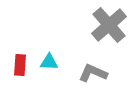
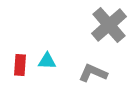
cyan triangle: moved 2 px left, 1 px up
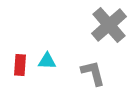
gray L-shape: rotated 52 degrees clockwise
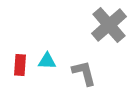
gray L-shape: moved 9 px left
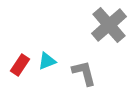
cyan triangle: rotated 24 degrees counterclockwise
red rectangle: rotated 30 degrees clockwise
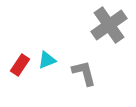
gray cross: rotated 6 degrees clockwise
cyan triangle: moved 1 px up
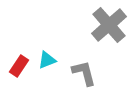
gray cross: rotated 6 degrees counterclockwise
red rectangle: moved 1 px left, 1 px down
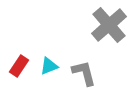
cyan triangle: moved 2 px right, 6 px down
